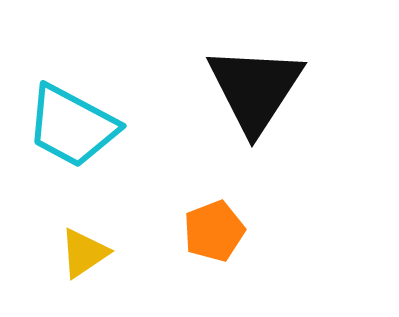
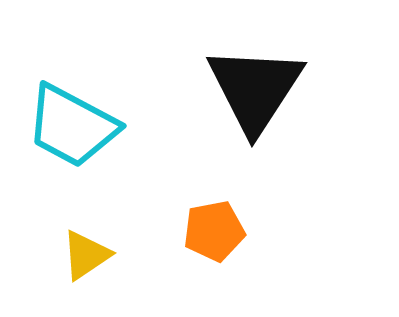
orange pentagon: rotated 10 degrees clockwise
yellow triangle: moved 2 px right, 2 px down
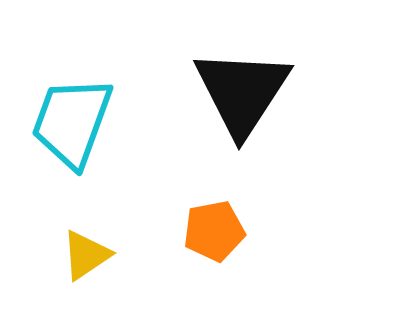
black triangle: moved 13 px left, 3 px down
cyan trapezoid: moved 4 px up; rotated 82 degrees clockwise
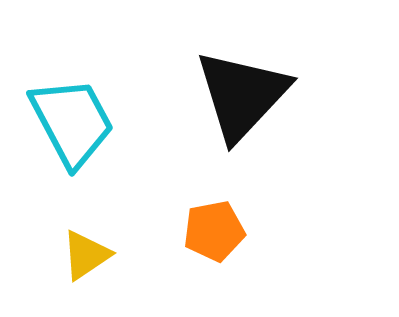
black triangle: moved 3 px down; rotated 10 degrees clockwise
cyan trapezoid: rotated 132 degrees clockwise
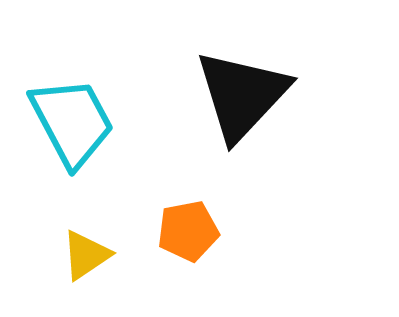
orange pentagon: moved 26 px left
